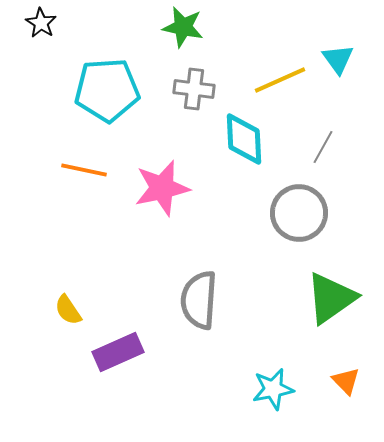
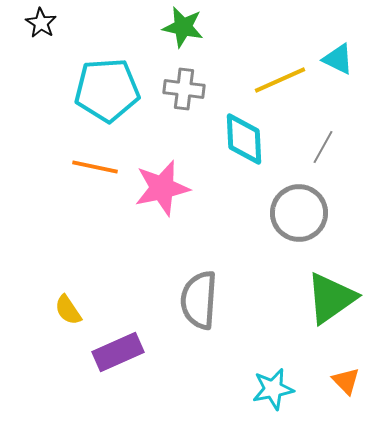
cyan triangle: rotated 28 degrees counterclockwise
gray cross: moved 10 px left
orange line: moved 11 px right, 3 px up
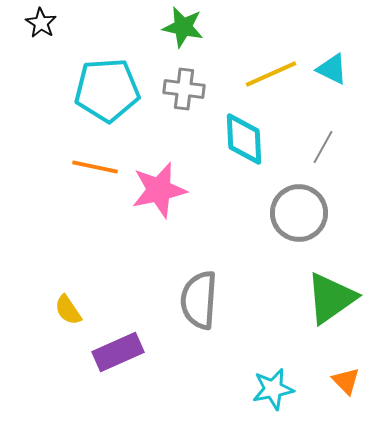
cyan triangle: moved 6 px left, 10 px down
yellow line: moved 9 px left, 6 px up
pink star: moved 3 px left, 2 px down
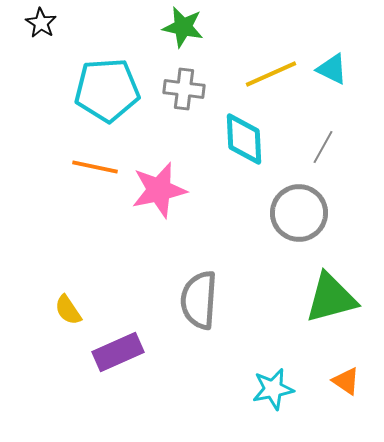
green triangle: rotated 20 degrees clockwise
orange triangle: rotated 12 degrees counterclockwise
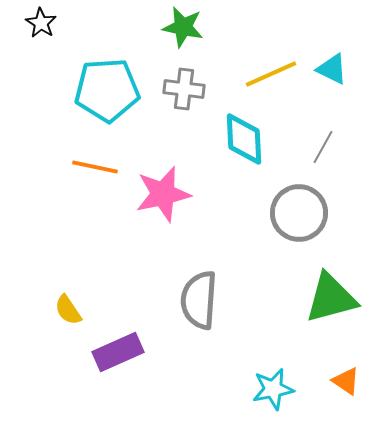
pink star: moved 4 px right, 4 px down
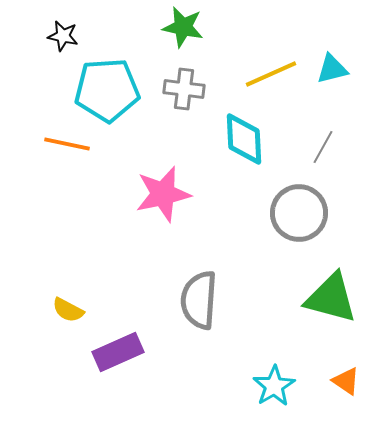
black star: moved 22 px right, 13 px down; rotated 20 degrees counterclockwise
cyan triangle: rotated 40 degrees counterclockwise
orange line: moved 28 px left, 23 px up
green triangle: rotated 30 degrees clockwise
yellow semicircle: rotated 28 degrees counterclockwise
cyan star: moved 1 px right, 3 px up; rotated 21 degrees counterclockwise
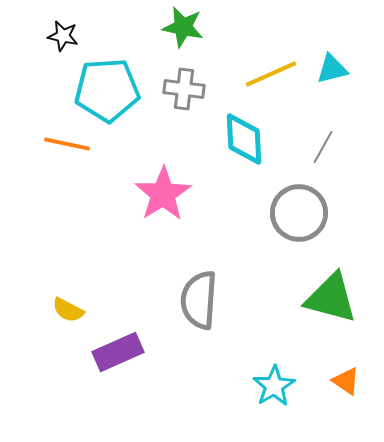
pink star: rotated 20 degrees counterclockwise
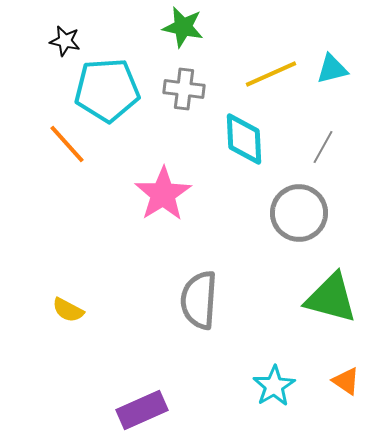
black star: moved 2 px right, 5 px down
orange line: rotated 36 degrees clockwise
purple rectangle: moved 24 px right, 58 px down
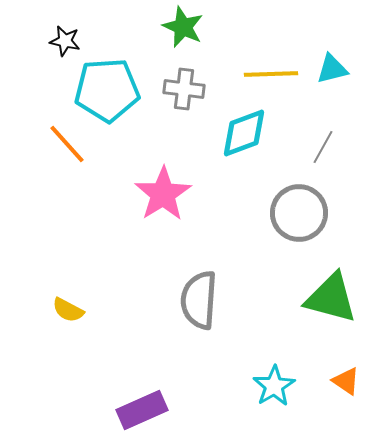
green star: rotated 12 degrees clockwise
yellow line: rotated 22 degrees clockwise
cyan diamond: moved 6 px up; rotated 72 degrees clockwise
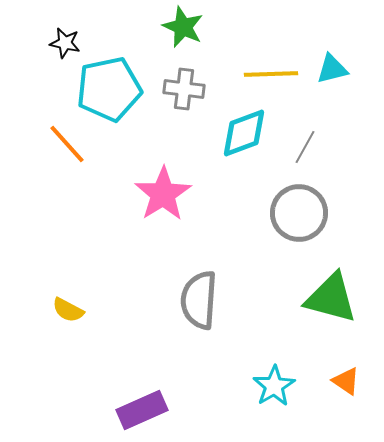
black star: moved 2 px down
cyan pentagon: moved 2 px right, 1 px up; rotated 8 degrees counterclockwise
gray line: moved 18 px left
